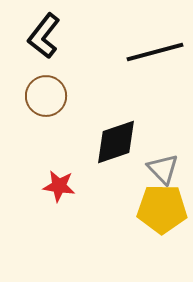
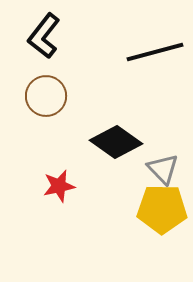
black diamond: rotated 54 degrees clockwise
red star: rotated 20 degrees counterclockwise
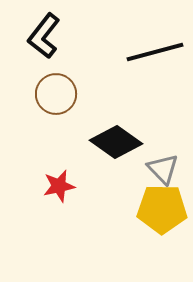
brown circle: moved 10 px right, 2 px up
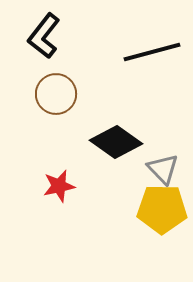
black line: moved 3 px left
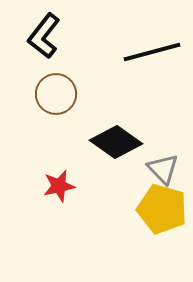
yellow pentagon: rotated 15 degrees clockwise
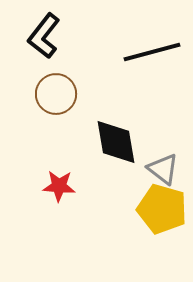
black diamond: rotated 45 degrees clockwise
gray triangle: rotated 8 degrees counterclockwise
red star: rotated 16 degrees clockwise
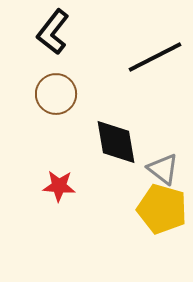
black L-shape: moved 9 px right, 4 px up
black line: moved 3 px right, 5 px down; rotated 12 degrees counterclockwise
